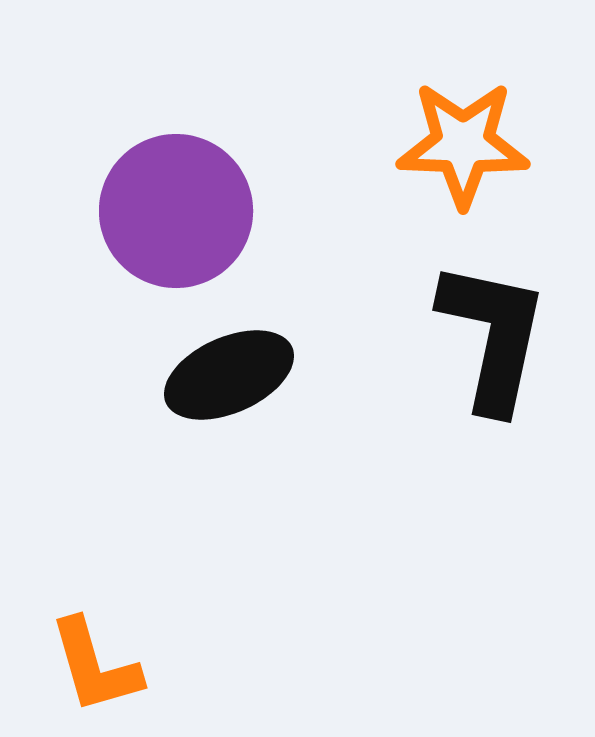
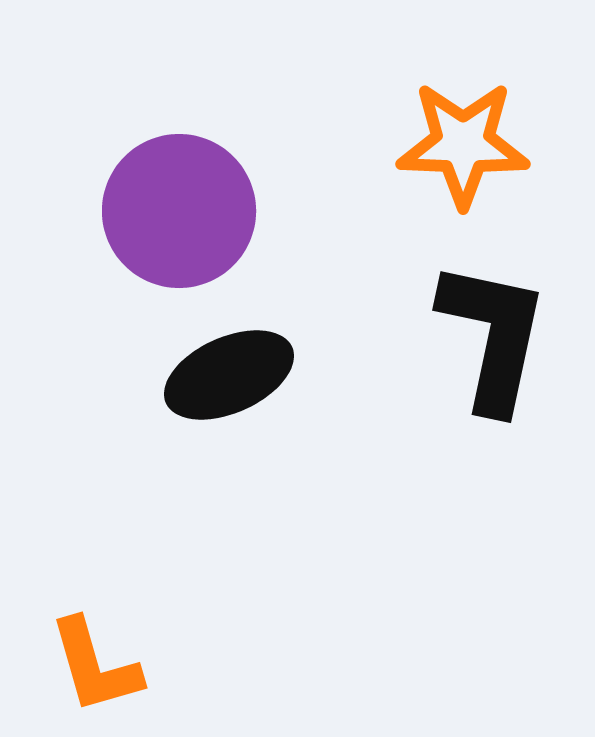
purple circle: moved 3 px right
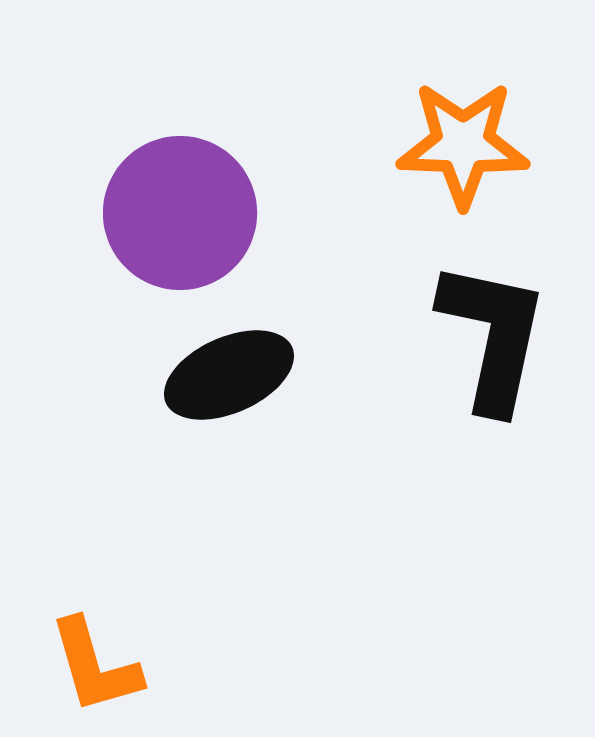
purple circle: moved 1 px right, 2 px down
